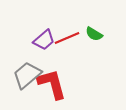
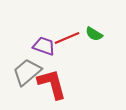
purple trapezoid: moved 6 px down; rotated 120 degrees counterclockwise
gray trapezoid: moved 3 px up
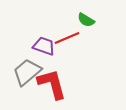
green semicircle: moved 8 px left, 14 px up
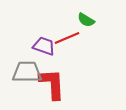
gray trapezoid: rotated 40 degrees clockwise
red L-shape: rotated 12 degrees clockwise
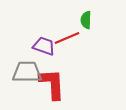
green semicircle: rotated 60 degrees clockwise
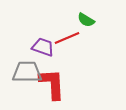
green semicircle: rotated 60 degrees counterclockwise
purple trapezoid: moved 1 px left, 1 px down
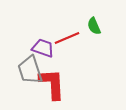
green semicircle: moved 8 px right, 6 px down; rotated 36 degrees clockwise
purple trapezoid: moved 1 px down
gray trapezoid: moved 3 px right, 2 px up; rotated 108 degrees counterclockwise
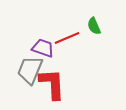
gray trapezoid: rotated 40 degrees clockwise
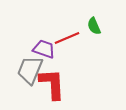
purple trapezoid: moved 1 px right, 1 px down
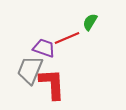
green semicircle: moved 4 px left, 4 px up; rotated 54 degrees clockwise
purple trapezoid: moved 1 px up
